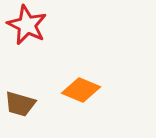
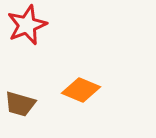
red star: rotated 24 degrees clockwise
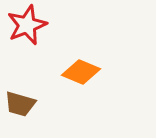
orange diamond: moved 18 px up
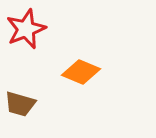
red star: moved 1 px left, 4 px down
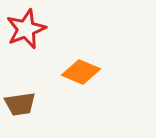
brown trapezoid: rotated 24 degrees counterclockwise
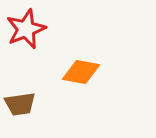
orange diamond: rotated 12 degrees counterclockwise
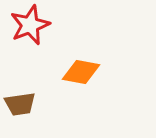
red star: moved 4 px right, 4 px up
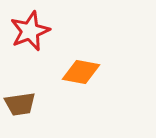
red star: moved 6 px down
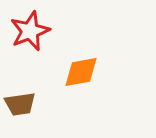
orange diamond: rotated 21 degrees counterclockwise
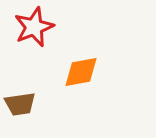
red star: moved 4 px right, 4 px up
